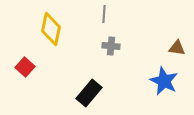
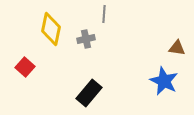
gray cross: moved 25 px left, 7 px up; rotated 18 degrees counterclockwise
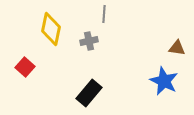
gray cross: moved 3 px right, 2 px down
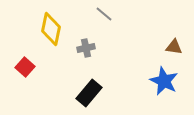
gray line: rotated 54 degrees counterclockwise
gray cross: moved 3 px left, 7 px down
brown triangle: moved 3 px left, 1 px up
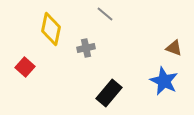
gray line: moved 1 px right
brown triangle: moved 1 px down; rotated 12 degrees clockwise
black rectangle: moved 20 px right
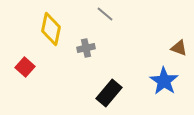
brown triangle: moved 5 px right
blue star: rotated 8 degrees clockwise
